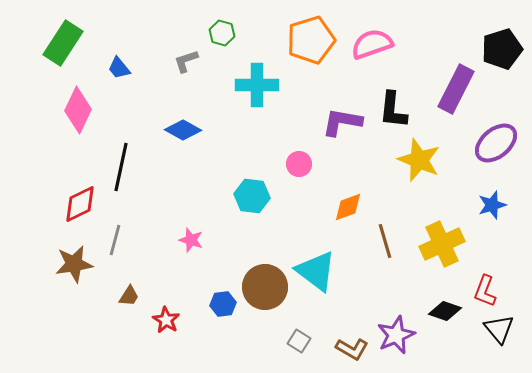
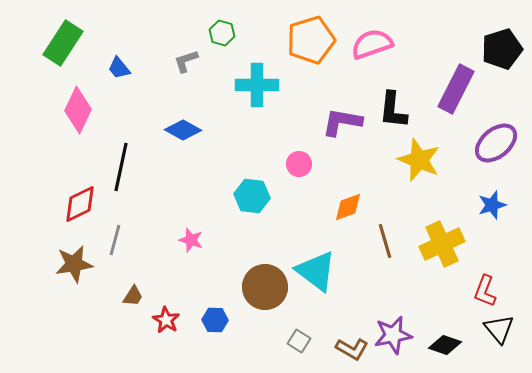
brown trapezoid: moved 4 px right
blue hexagon: moved 8 px left, 16 px down; rotated 10 degrees clockwise
black diamond: moved 34 px down
purple star: moved 3 px left; rotated 12 degrees clockwise
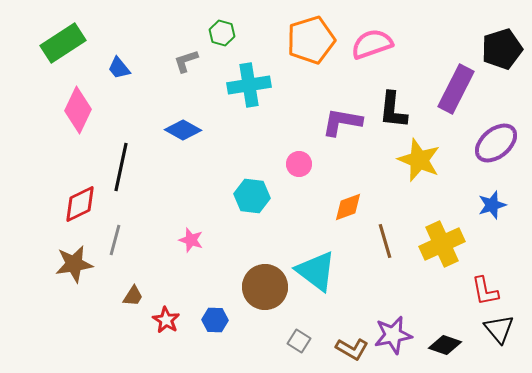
green rectangle: rotated 24 degrees clockwise
cyan cross: moved 8 px left; rotated 9 degrees counterclockwise
red L-shape: rotated 32 degrees counterclockwise
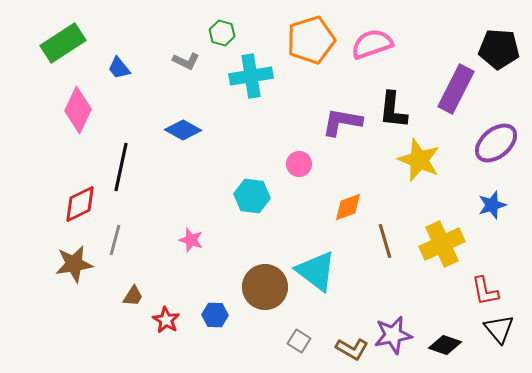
black pentagon: moved 3 px left; rotated 21 degrees clockwise
gray L-shape: rotated 136 degrees counterclockwise
cyan cross: moved 2 px right, 9 px up
blue hexagon: moved 5 px up
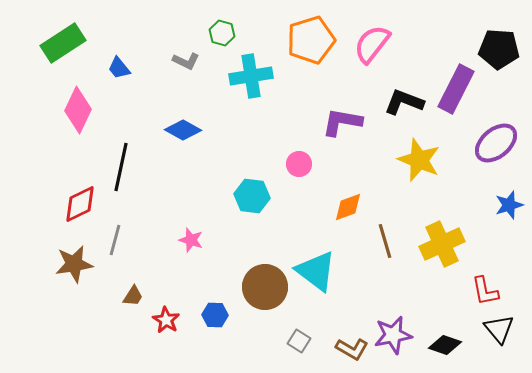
pink semicircle: rotated 33 degrees counterclockwise
black L-shape: moved 11 px right, 8 px up; rotated 105 degrees clockwise
blue star: moved 17 px right
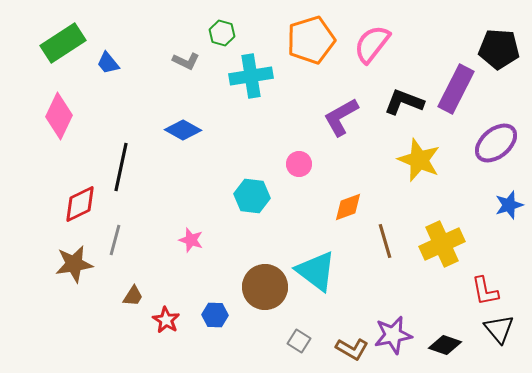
blue trapezoid: moved 11 px left, 5 px up
pink diamond: moved 19 px left, 6 px down
purple L-shape: moved 1 px left, 5 px up; rotated 39 degrees counterclockwise
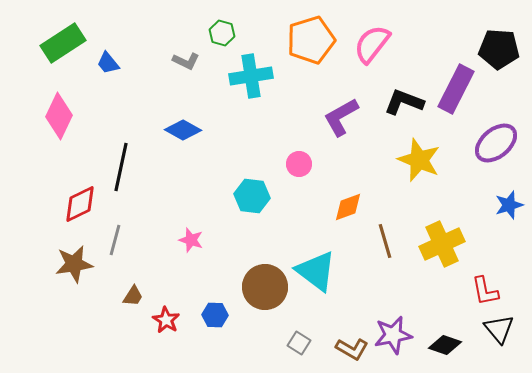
gray square: moved 2 px down
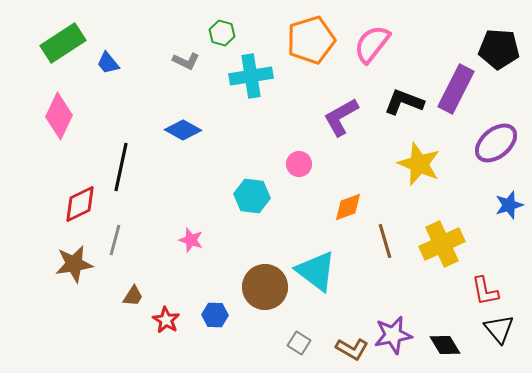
yellow star: moved 4 px down
black diamond: rotated 40 degrees clockwise
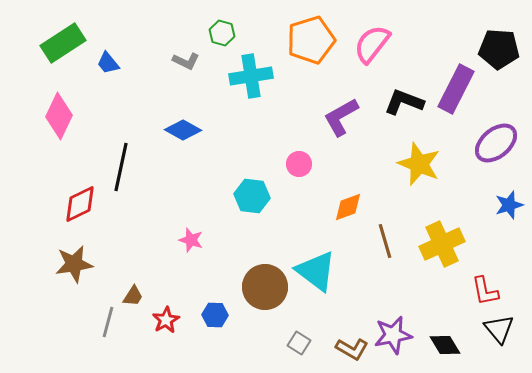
gray line: moved 7 px left, 82 px down
red star: rotated 12 degrees clockwise
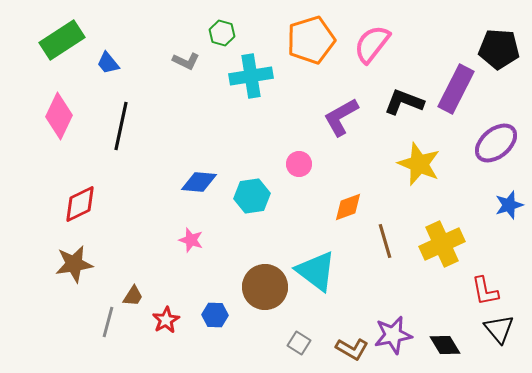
green rectangle: moved 1 px left, 3 px up
blue diamond: moved 16 px right, 52 px down; rotated 24 degrees counterclockwise
black line: moved 41 px up
cyan hexagon: rotated 16 degrees counterclockwise
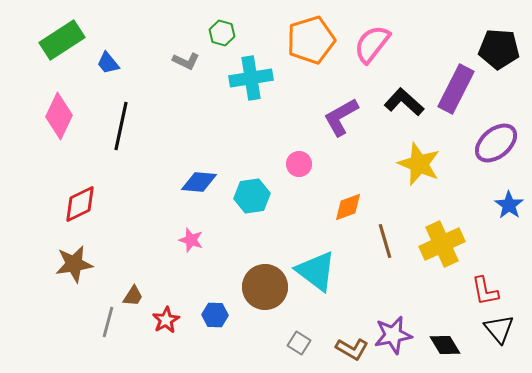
cyan cross: moved 2 px down
black L-shape: rotated 21 degrees clockwise
blue star: rotated 20 degrees counterclockwise
